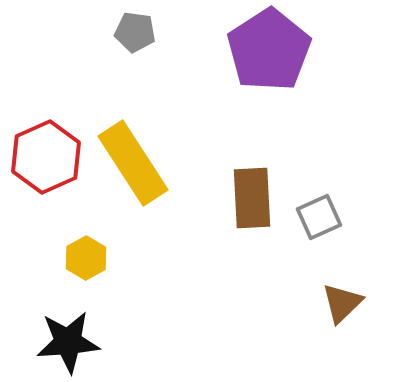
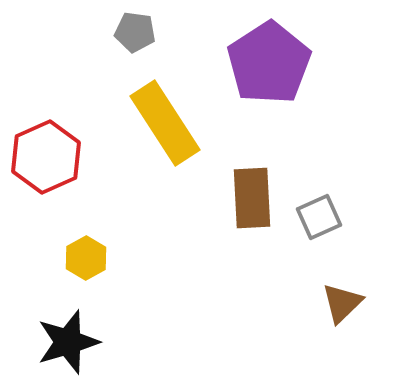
purple pentagon: moved 13 px down
yellow rectangle: moved 32 px right, 40 px up
black star: rotated 12 degrees counterclockwise
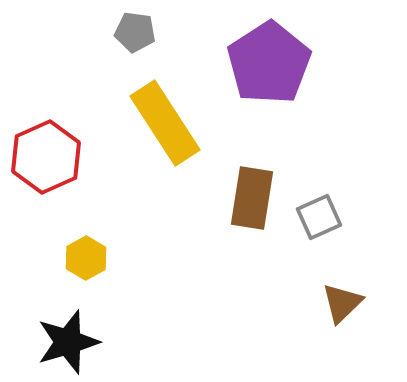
brown rectangle: rotated 12 degrees clockwise
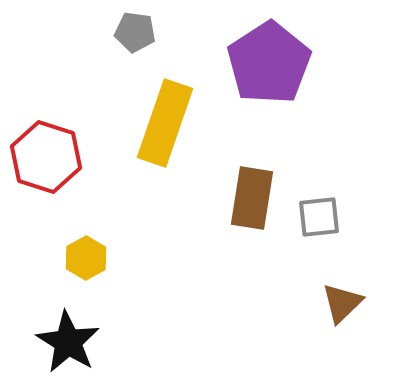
yellow rectangle: rotated 52 degrees clockwise
red hexagon: rotated 18 degrees counterclockwise
gray square: rotated 18 degrees clockwise
black star: rotated 24 degrees counterclockwise
